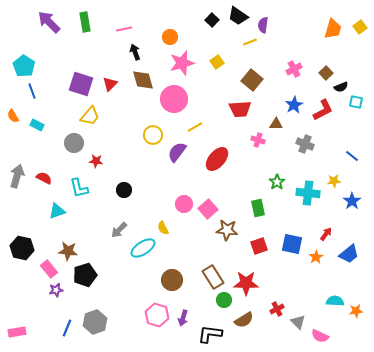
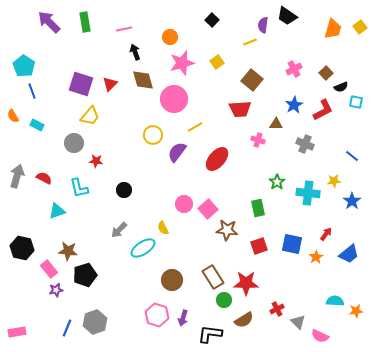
black trapezoid at (238, 16): moved 49 px right
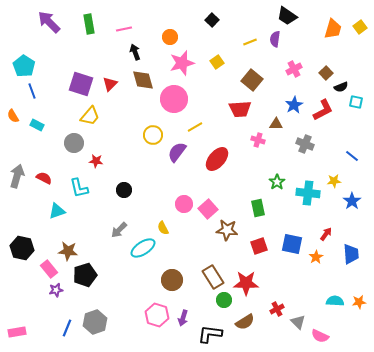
green rectangle at (85, 22): moved 4 px right, 2 px down
purple semicircle at (263, 25): moved 12 px right, 14 px down
blue trapezoid at (349, 254): moved 2 px right; rotated 55 degrees counterclockwise
orange star at (356, 311): moved 3 px right, 9 px up
brown semicircle at (244, 320): moved 1 px right, 2 px down
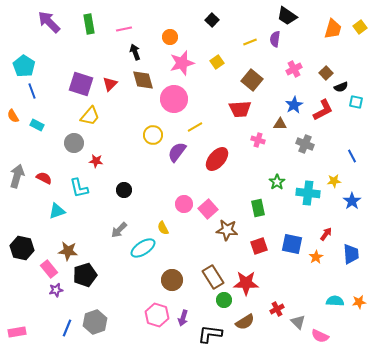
brown triangle at (276, 124): moved 4 px right
blue line at (352, 156): rotated 24 degrees clockwise
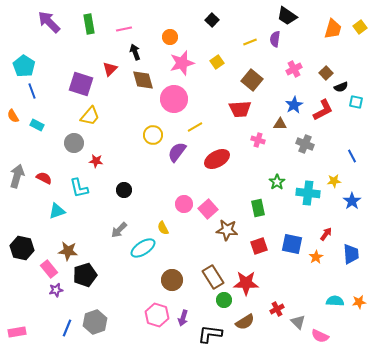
red triangle at (110, 84): moved 15 px up
red ellipse at (217, 159): rotated 20 degrees clockwise
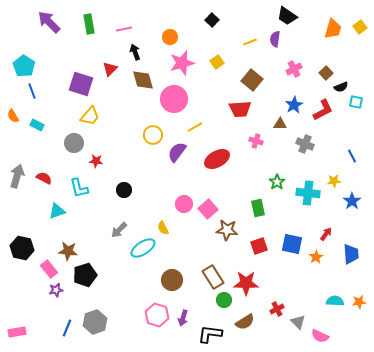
pink cross at (258, 140): moved 2 px left, 1 px down
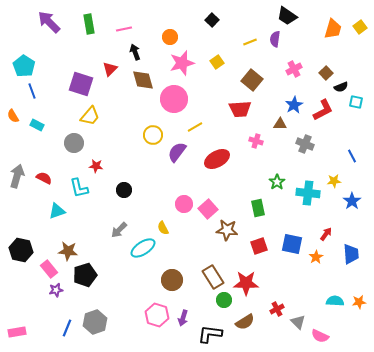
red star at (96, 161): moved 5 px down
black hexagon at (22, 248): moved 1 px left, 2 px down
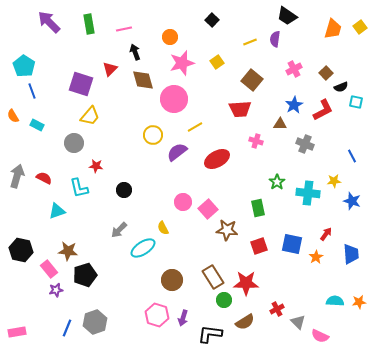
purple semicircle at (177, 152): rotated 15 degrees clockwise
blue star at (352, 201): rotated 18 degrees counterclockwise
pink circle at (184, 204): moved 1 px left, 2 px up
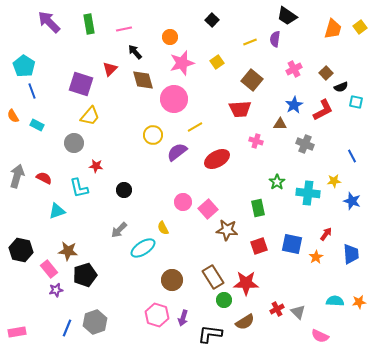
black arrow at (135, 52): rotated 21 degrees counterclockwise
gray triangle at (298, 322): moved 10 px up
